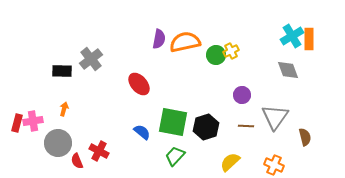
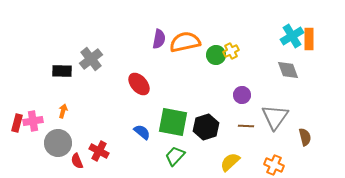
orange arrow: moved 1 px left, 2 px down
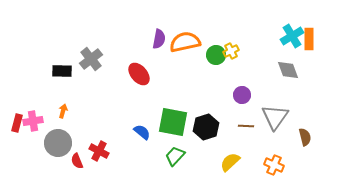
red ellipse: moved 10 px up
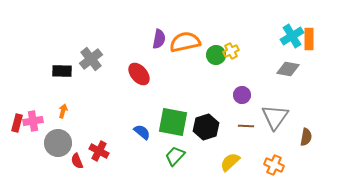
gray diamond: moved 1 px up; rotated 60 degrees counterclockwise
brown semicircle: moved 1 px right; rotated 24 degrees clockwise
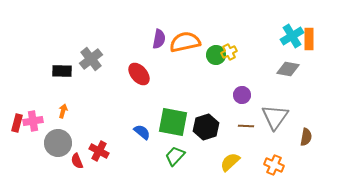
yellow cross: moved 2 px left, 1 px down
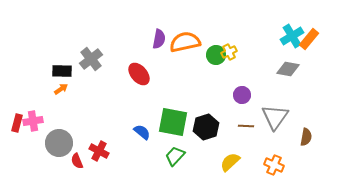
orange rectangle: rotated 40 degrees clockwise
orange arrow: moved 2 px left, 22 px up; rotated 40 degrees clockwise
gray circle: moved 1 px right
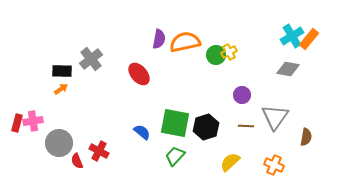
green square: moved 2 px right, 1 px down
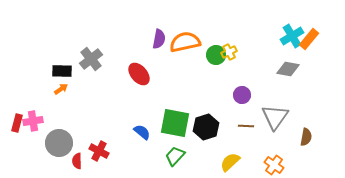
red semicircle: rotated 21 degrees clockwise
orange cross: rotated 12 degrees clockwise
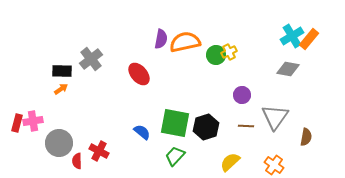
purple semicircle: moved 2 px right
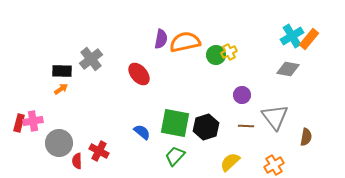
gray triangle: rotated 12 degrees counterclockwise
red rectangle: moved 2 px right
orange cross: rotated 24 degrees clockwise
